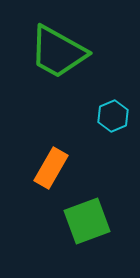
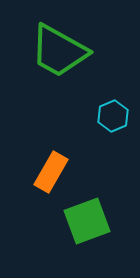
green trapezoid: moved 1 px right, 1 px up
orange rectangle: moved 4 px down
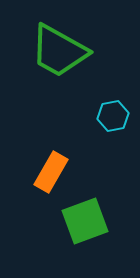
cyan hexagon: rotated 12 degrees clockwise
green square: moved 2 px left
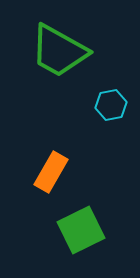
cyan hexagon: moved 2 px left, 11 px up
green square: moved 4 px left, 9 px down; rotated 6 degrees counterclockwise
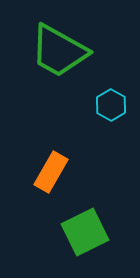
cyan hexagon: rotated 20 degrees counterclockwise
green square: moved 4 px right, 2 px down
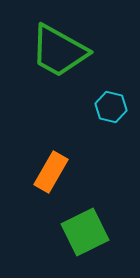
cyan hexagon: moved 2 px down; rotated 16 degrees counterclockwise
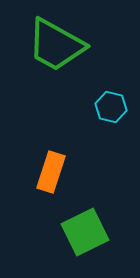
green trapezoid: moved 3 px left, 6 px up
orange rectangle: rotated 12 degrees counterclockwise
